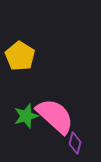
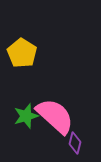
yellow pentagon: moved 2 px right, 3 px up
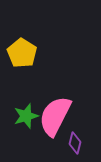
pink semicircle: rotated 105 degrees counterclockwise
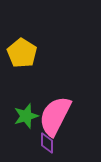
purple diamond: moved 28 px left; rotated 15 degrees counterclockwise
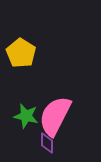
yellow pentagon: moved 1 px left
green star: rotated 30 degrees clockwise
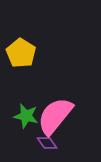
pink semicircle: rotated 12 degrees clockwise
purple diamond: rotated 35 degrees counterclockwise
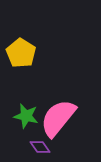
pink semicircle: moved 3 px right, 2 px down
purple diamond: moved 7 px left, 4 px down
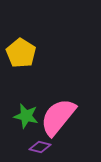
pink semicircle: moved 1 px up
purple diamond: rotated 40 degrees counterclockwise
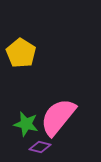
green star: moved 8 px down
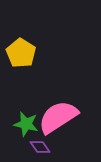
pink semicircle: rotated 18 degrees clockwise
purple diamond: rotated 40 degrees clockwise
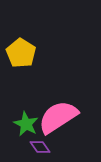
green star: rotated 15 degrees clockwise
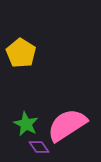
pink semicircle: moved 9 px right, 8 px down
purple diamond: moved 1 px left
